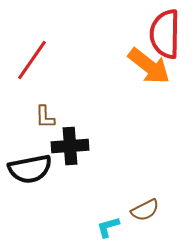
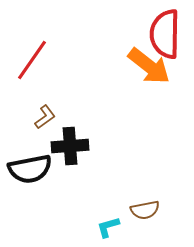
brown L-shape: rotated 125 degrees counterclockwise
brown semicircle: rotated 16 degrees clockwise
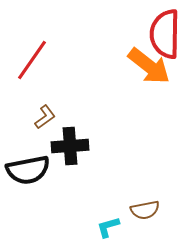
black semicircle: moved 2 px left, 1 px down
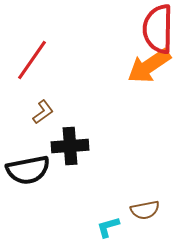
red semicircle: moved 7 px left, 5 px up
orange arrow: rotated 108 degrees clockwise
brown L-shape: moved 2 px left, 5 px up
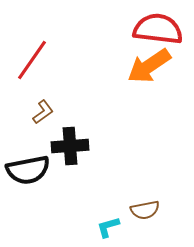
red semicircle: rotated 96 degrees clockwise
